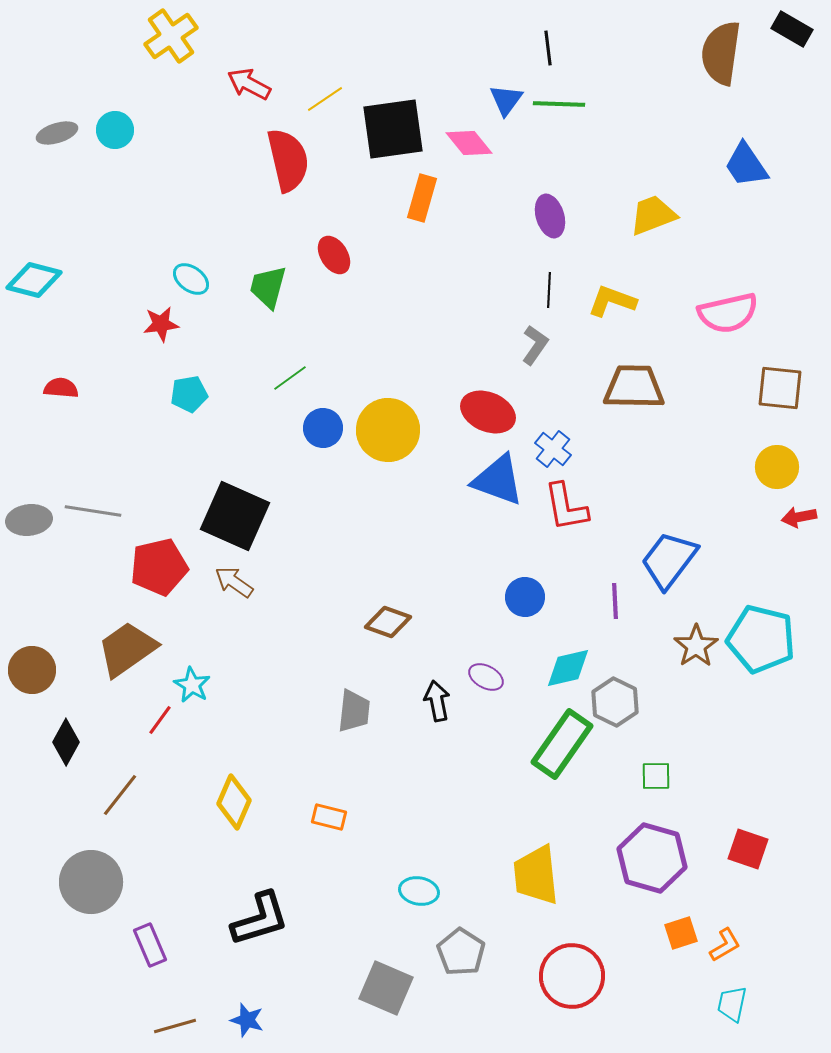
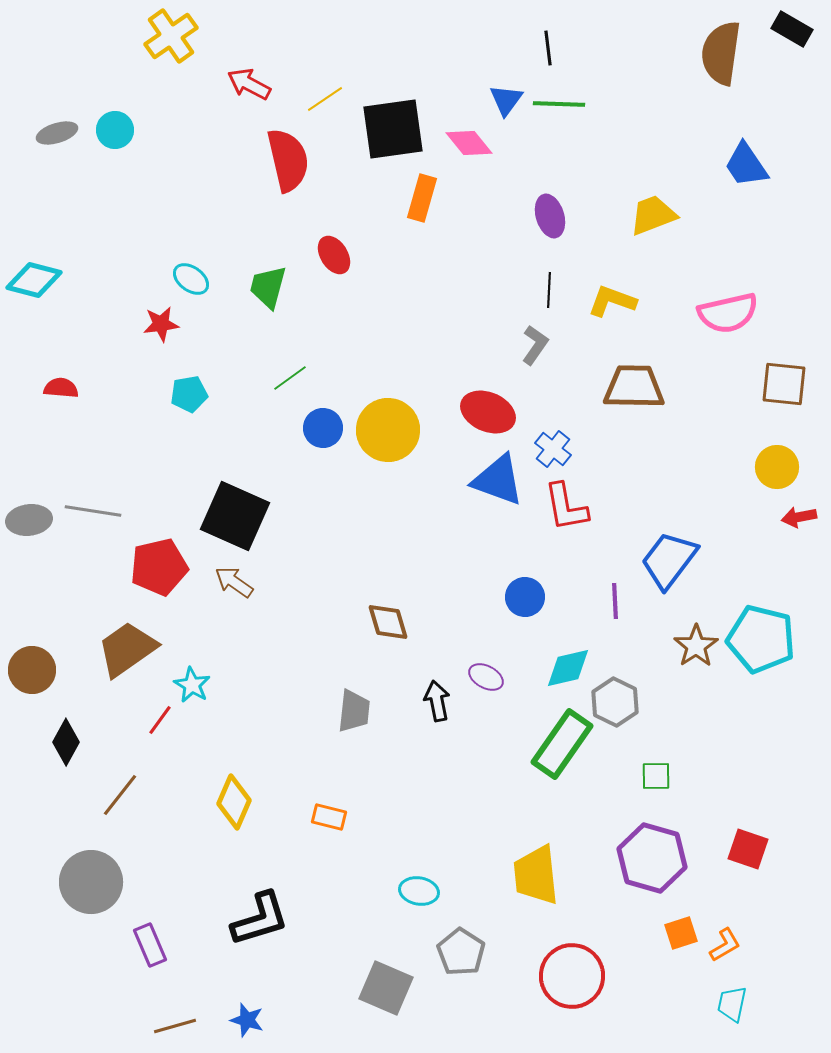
brown square at (780, 388): moved 4 px right, 4 px up
brown diamond at (388, 622): rotated 54 degrees clockwise
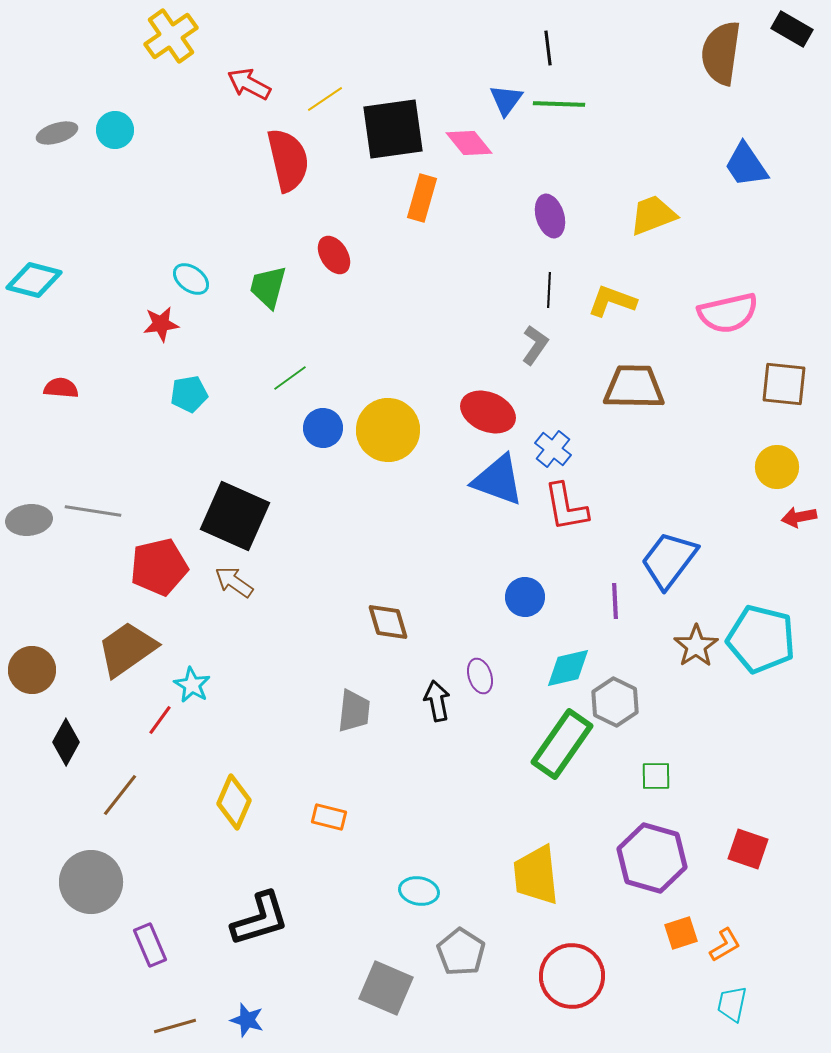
purple ellipse at (486, 677): moved 6 px left, 1 px up; rotated 44 degrees clockwise
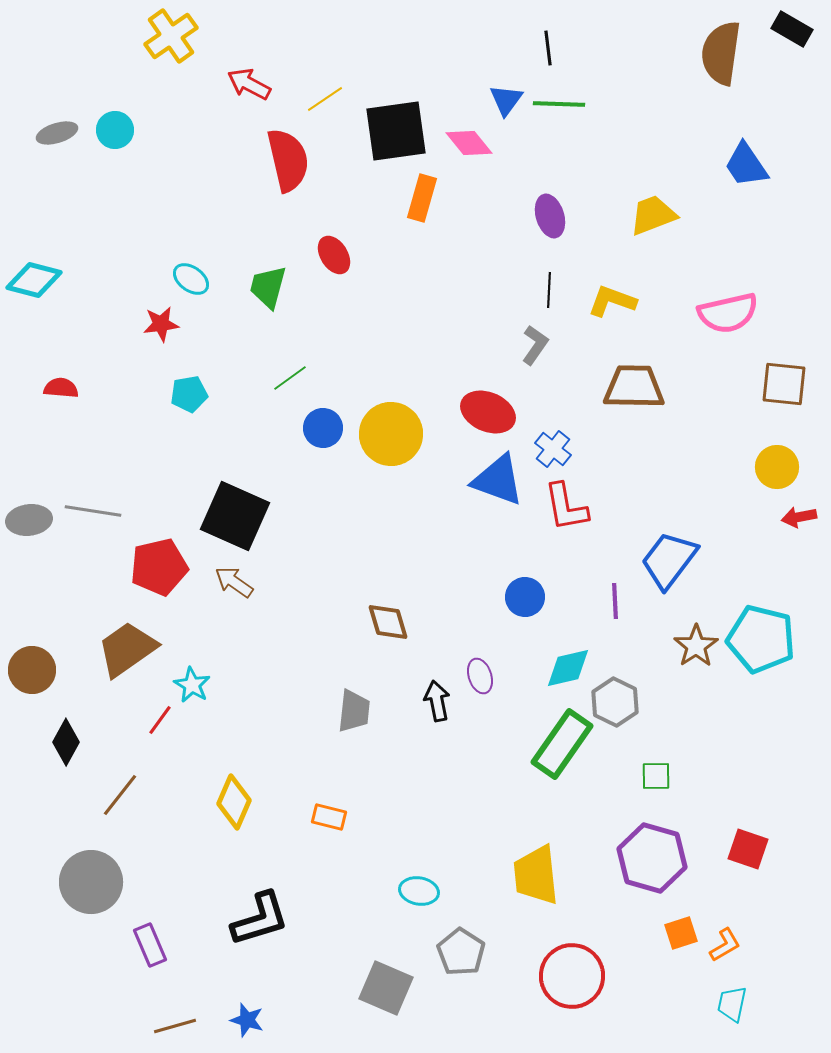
black square at (393, 129): moved 3 px right, 2 px down
yellow circle at (388, 430): moved 3 px right, 4 px down
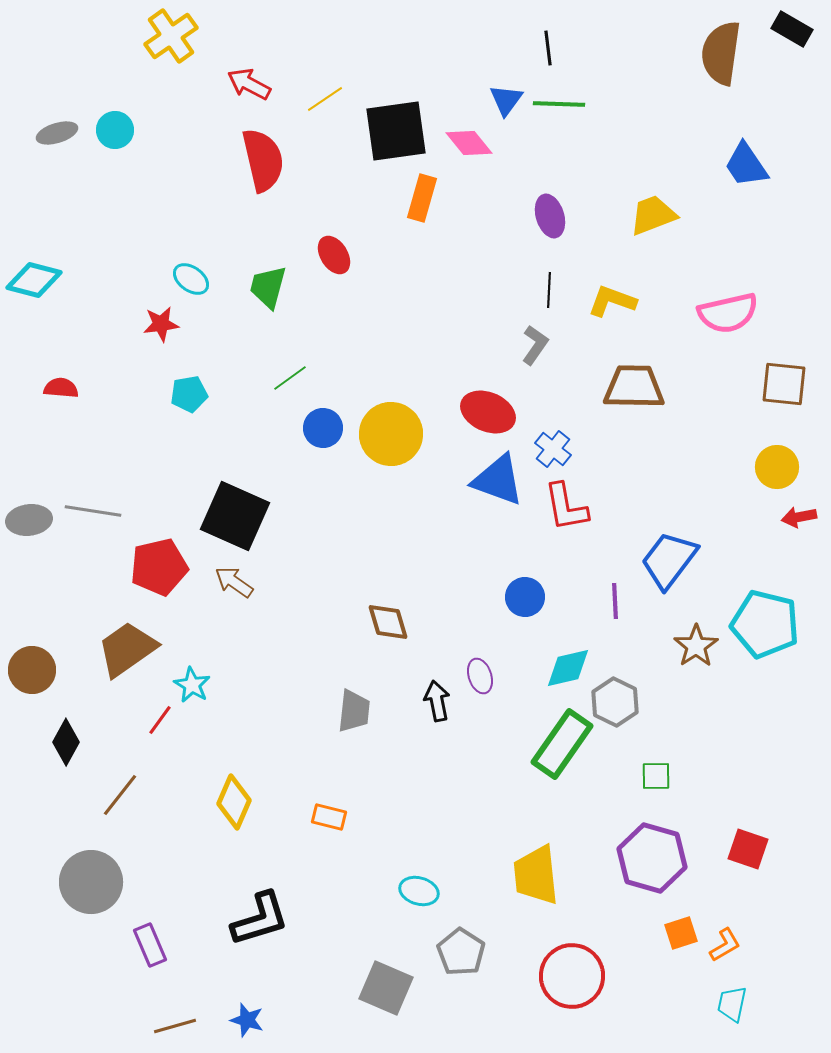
red semicircle at (288, 160): moved 25 px left
cyan pentagon at (761, 639): moved 4 px right, 15 px up
cyan ellipse at (419, 891): rotated 6 degrees clockwise
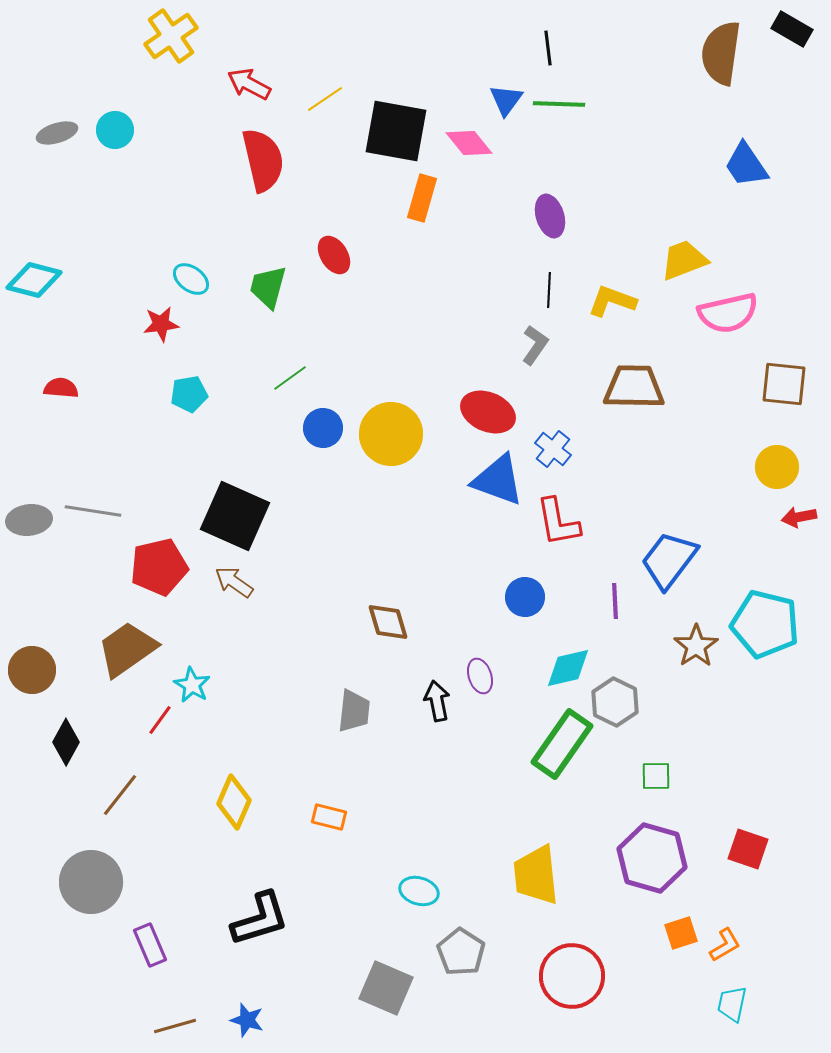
black square at (396, 131): rotated 18 degrees clockwise
yellow trapezoid at (653, 215): moved 31 px right, 45 px down
red L-shape at (566, 507): moved 8 px left, 15 px down
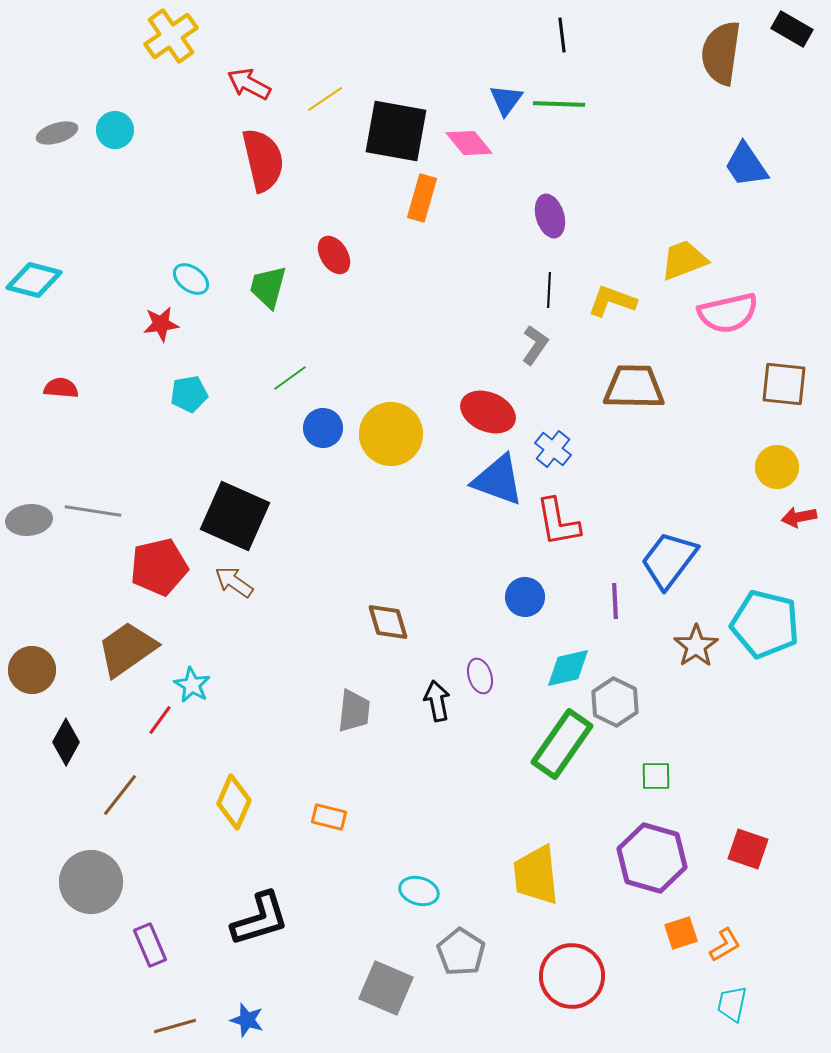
black line at (548, 48): moved 14 px right, 13 px up
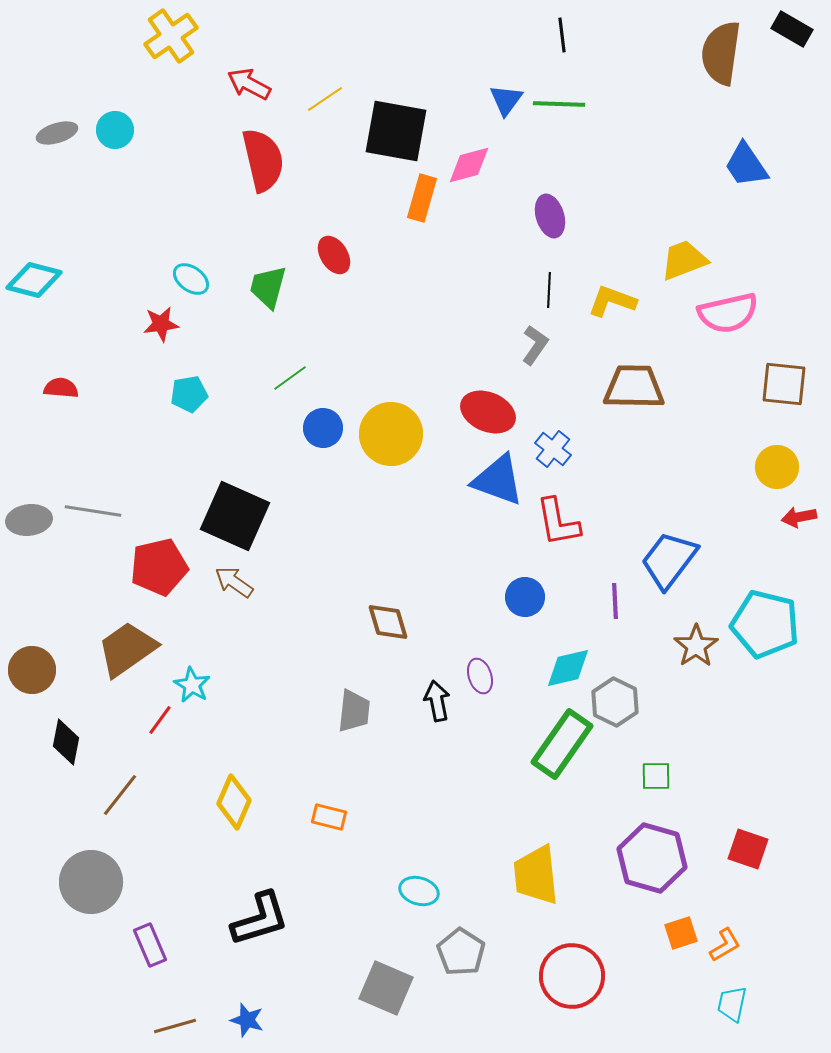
pink diamond at (469, 143): moved 22 px down; rotated 66 degrees counterclockwise
black diamond at (66, 742): rotated 18 degrees counterclockwise
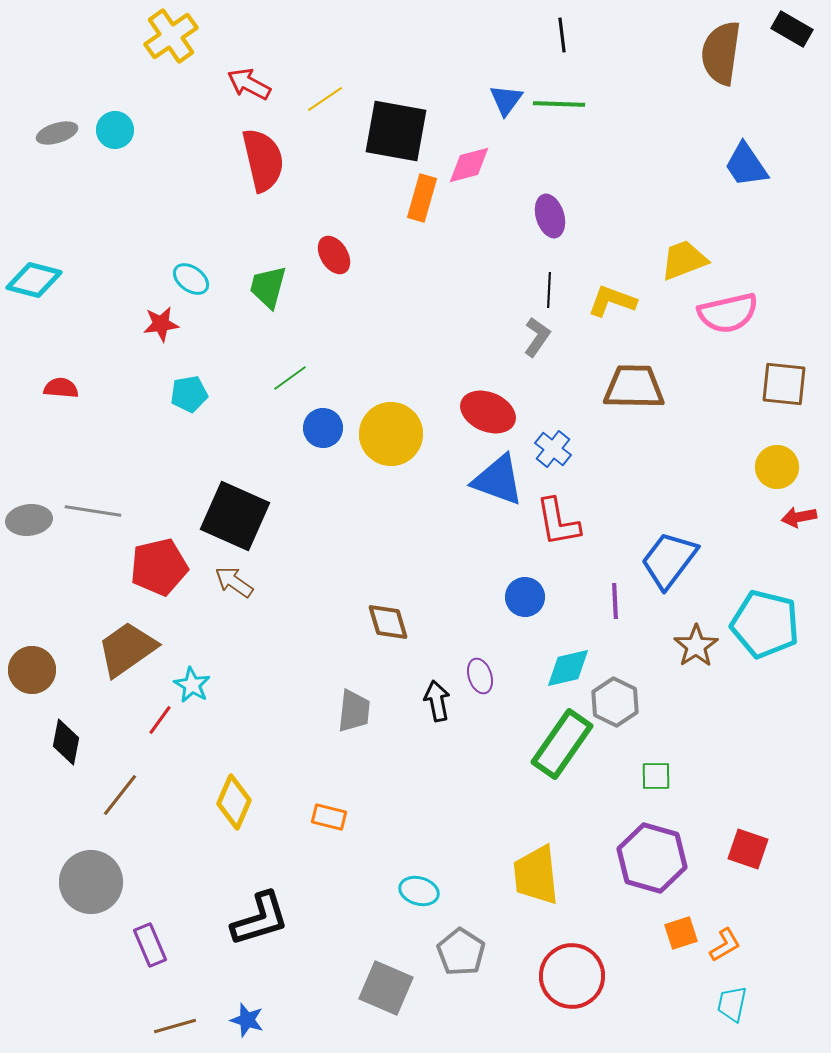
gray L-shape at (535, 345): moved 2 px right, 8 px up
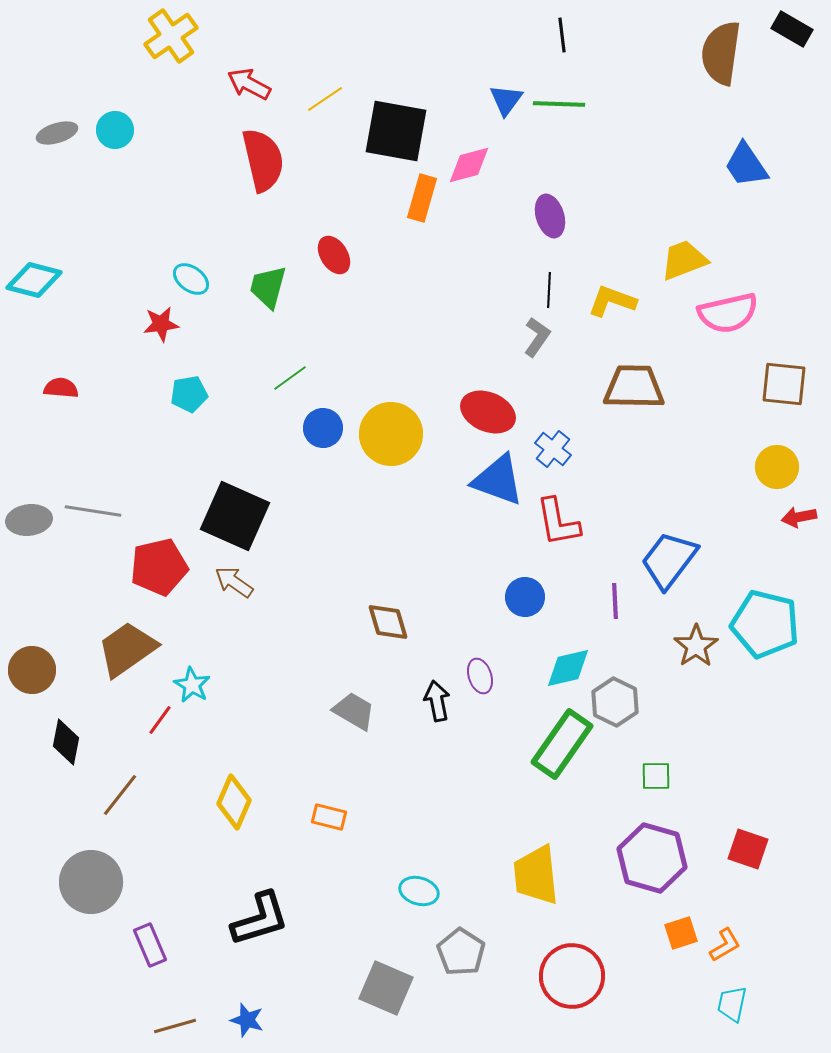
gray trapezoid at (354, 711): rotated 66 degrees counterclockwise
